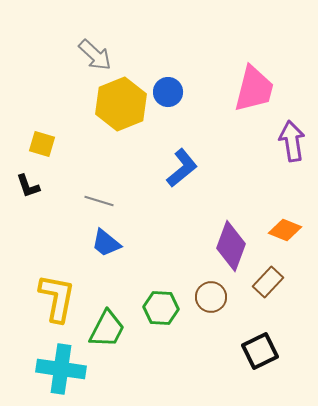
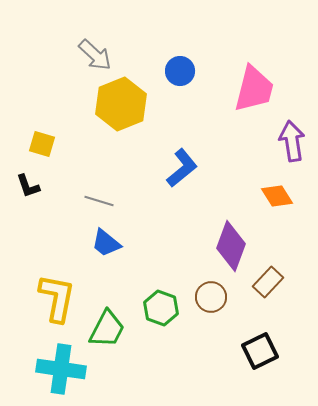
blue circle: moved 12 px right, 21 px up
orange diamond: moved 8 px left, 34 px up; rotated 36 degrees clockwise
green hexagon: rotated 16 degrees clockwise
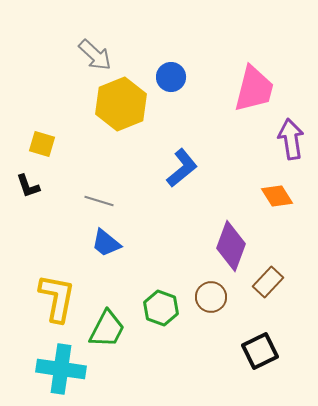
blue circle: moved 9 px left, 6 px down
purple arrow: moved 1 px left, 2 px up
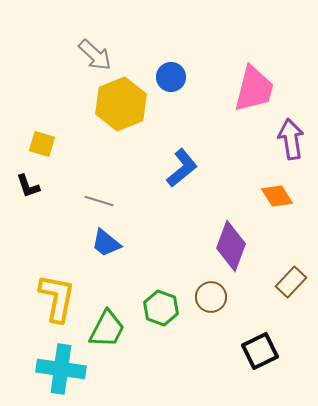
brown rectangle: moved 23 px right
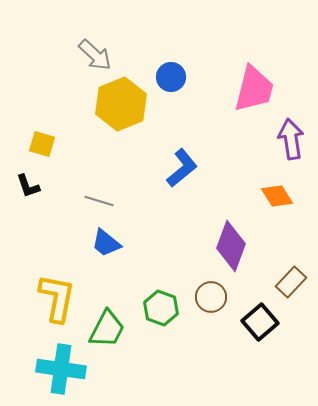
black square: moved 29 px up; rotated 15 degrees counterclockwise
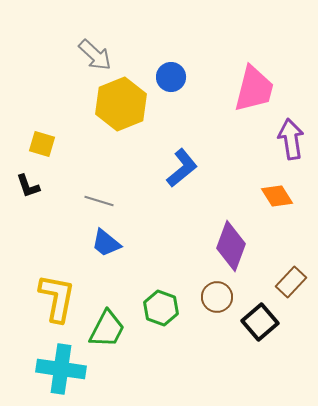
brown circle: moved 6 px right
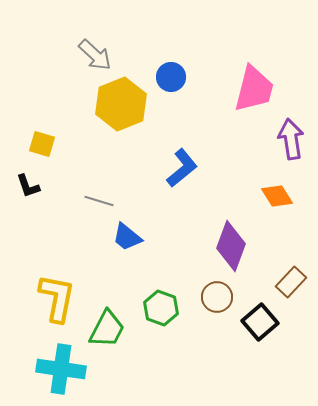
blue trapezoid: moved 21 px right, 6 px up
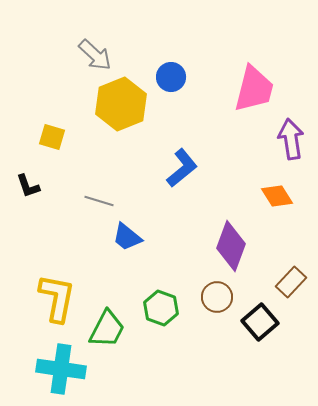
yellow square: moved 10 px right, 7 px up
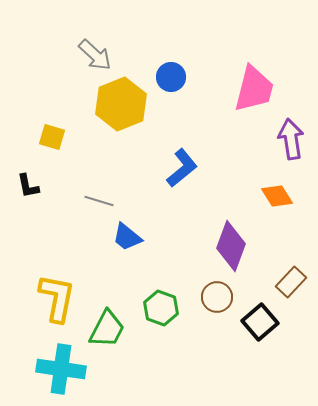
black L-shape: rotated 8 degrees clockwise
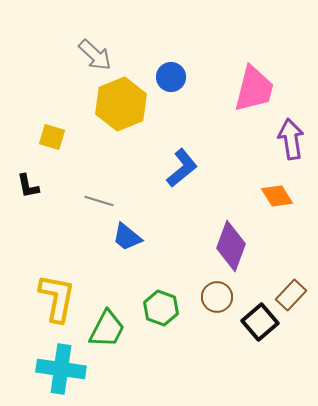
brown rectangle: moved 13 px down
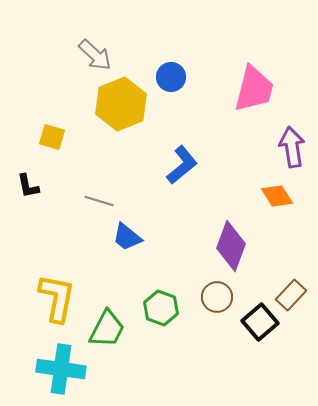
purple arrow: moved 1 px right, 8 px down
blue L-shape: moved 3 px up
